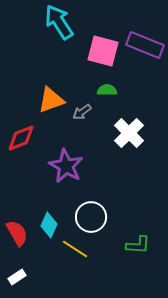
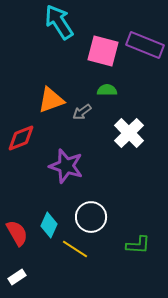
purple star: rotated 12 degrees counterclockwise
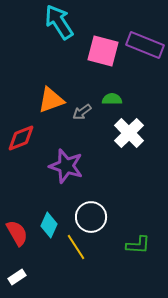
green semicircle: moved 5 px right, 9 px down
yellow line: moved 1 px right, 2 px up; rotated 24 degrees clockwise
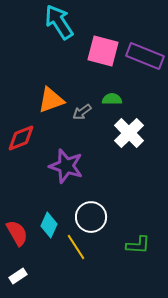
purple rectangle: moved 11 px down
white rectangle: moved 1 px right, 1 px up
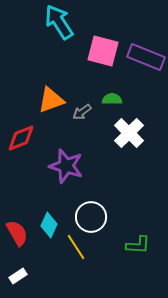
purple rectangle: moved 1 px right, 1 px down
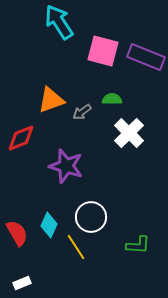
white rectangle: moved 4 px right, 7 px down; rotated 12 degrees clockwise
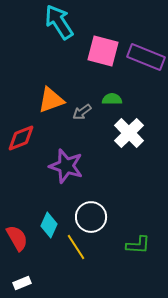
red semicircle: moved 5 px down
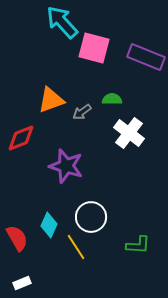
cyan arrow: moved 3 px right; rotated 9 degrees counterclockwise
pink square: moved 9 px left, 3 px up
white cross: rotated 8 degrees counterclockwise
